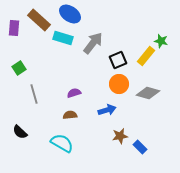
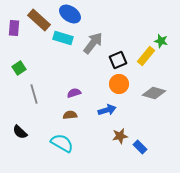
gray diamond: moved 6 px right
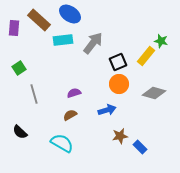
cyan rectangle: moved 2 px down; rotated 24 degrees counterclockwise
black square: moved 2 px down
brown semicircle: rotated 24 degrees counterclockwise
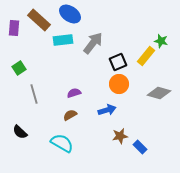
gray diamond: moved 5 px right
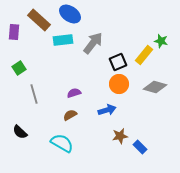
purple rectangle: moved 4 px down
yellow rectangle: moved 2 px left, 1 px up
gray diamond: moved 4 px left, 6 px up
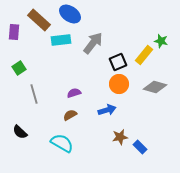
cyan rectangle: moved 2 px left
brown star: moved 1 px down
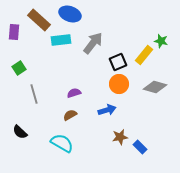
blue ellipse: rotated 15 degrees counterclockwise
